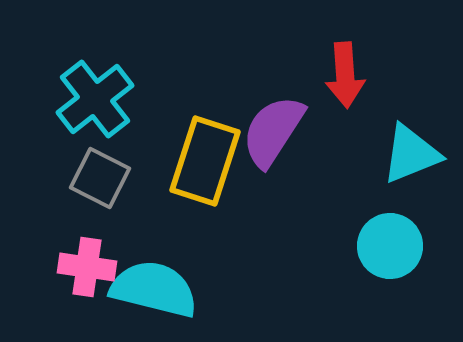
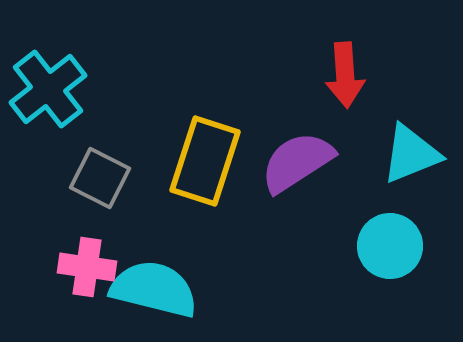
cyan cross: moved 47 px left, 10 px up
purple semicircle: moved 24 px right, 31 px down; rotated 24 degrees clockwise
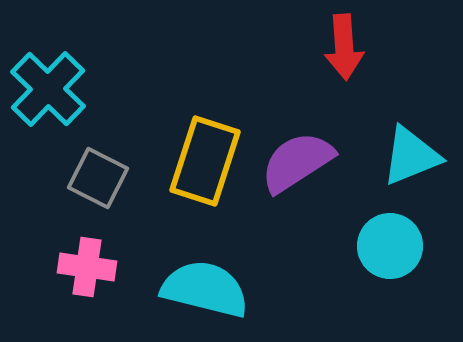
red arrow: moved 1 px left, 28 px up
cyan cross: rotated 8 degrees counterclockwise
cyan triangle: moved 2 px down
gray square: moved 2 px left
cyan semicircle: moved 51 px right
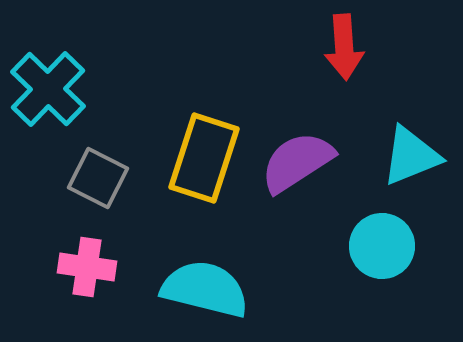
yellow rectangle: moved 1 px left, 3 px up
cyan circle: moved 8 px left
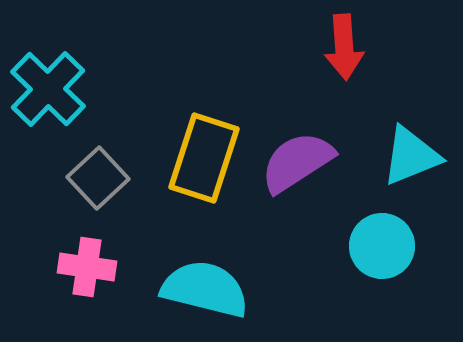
gray square: rotated 20 degrees clockwise
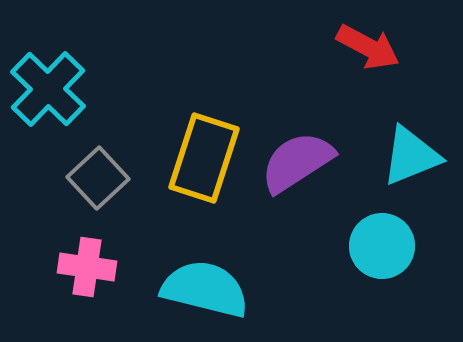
red arrow: moved 24 px right; rotated 58 degrees counterclockwise
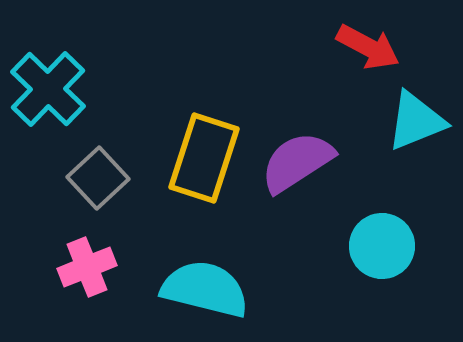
cyan triangle: moved 5 px right, 35 px up
pink cross: rotated 30 degrees counterclockwise
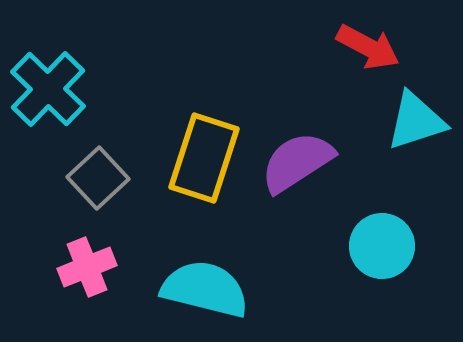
cyan triangle: rotated 4 degrees clockwise
